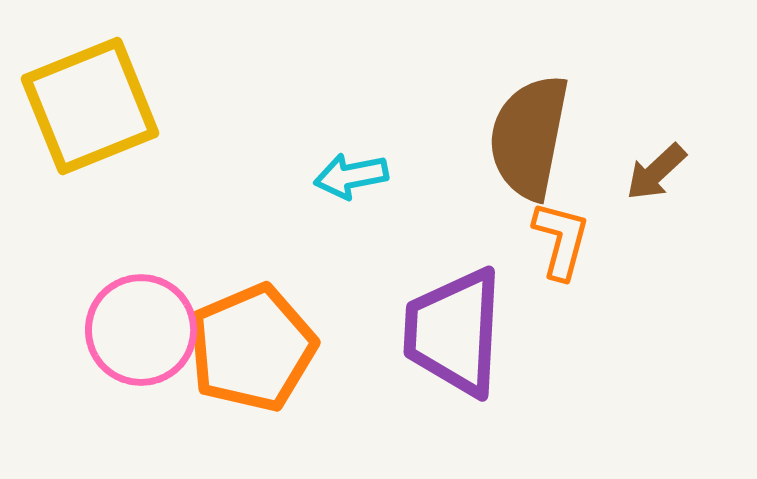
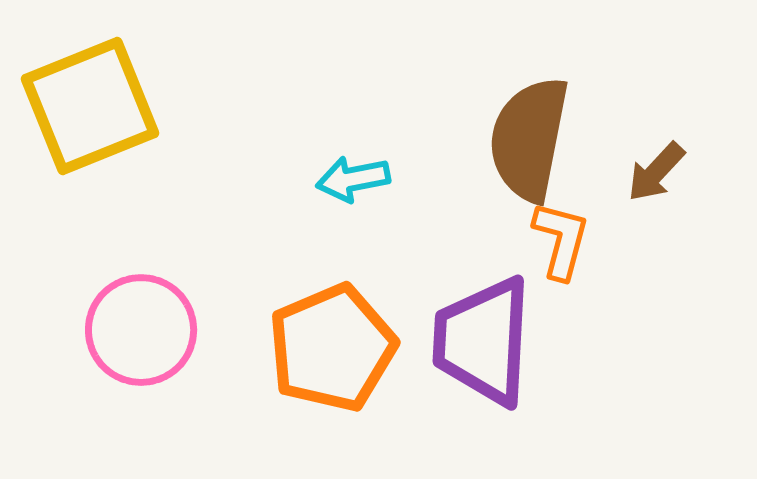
brown semicircle: moved 2 px down
brown arrow: rotated 4 degrees counterclockwise
cyan arrow: moved 2 px right, 3 px down
purple trapezoid: moved 29 px right, 9 px down
orange pentagon: moved 80 px right
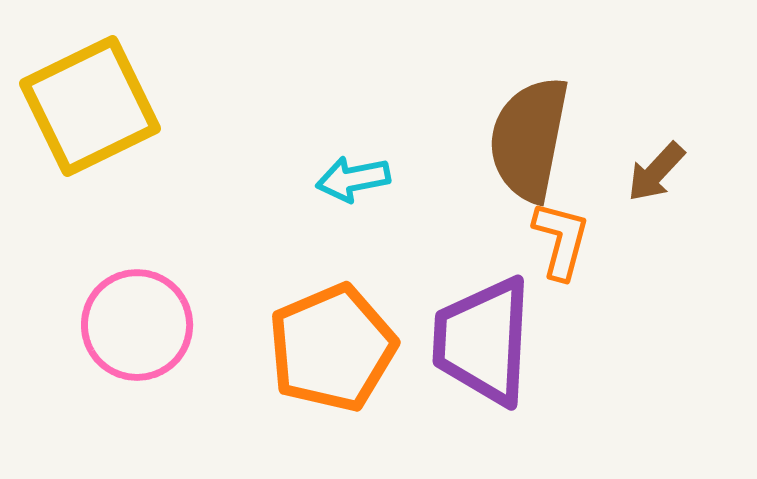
yellow square: rotated 4 degrees counterclockwise
pink circle: moved 4 px left, 5 px up
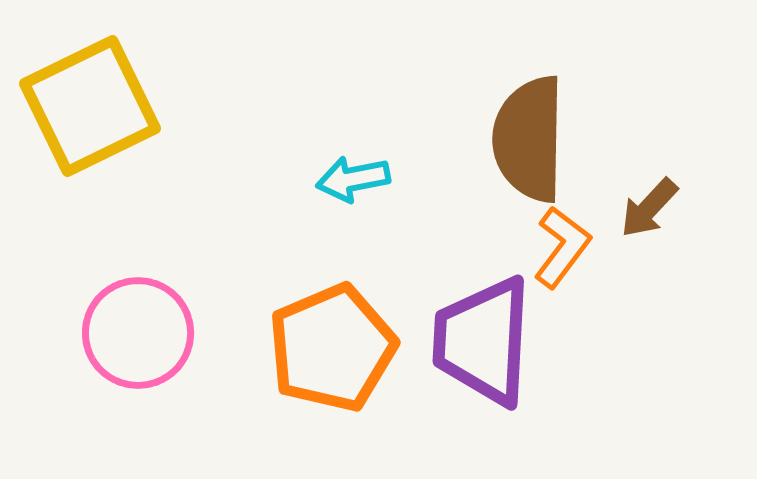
brown semicircle: rotated 10 degrees counterclockwise
brown arrow: moved 7 px left, 36 px down
orange L-shape: moved 1 px right, 7 px down; rotated 22 degrees clockwise
pink circle: moved 1 px right, 8 px down
